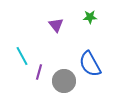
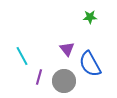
purple triangle: moved 11 px right, 24 px down
purple line: moved 5 px down
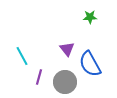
gray circle: moved 1 px right, 1 px down
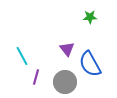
purple line: moved 3 px left
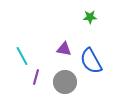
purple triangle: moved 3 px left; rotated 42 degrees counterclockwise
blue semicircle: moved 1 px right, 3 px up
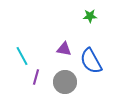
green star: moved 1 px up
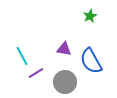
green star: rotated 24 degrees counterclockwise
purple line: moved 4 px up; rotated 42 degrees clockwise
